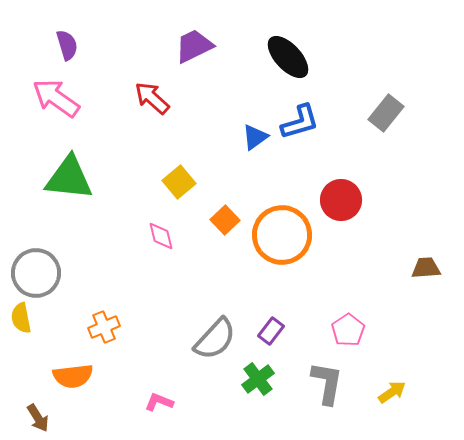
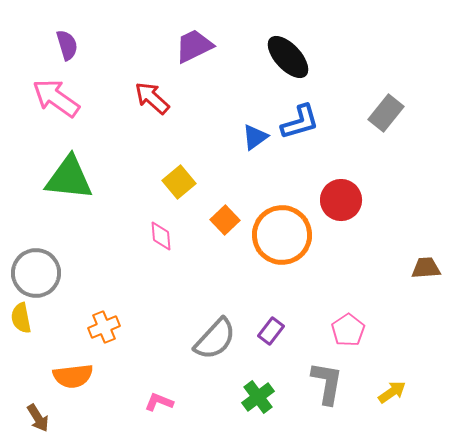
pink diamond: rotated 8 degrees clockwise
green cross: moved 18 px down
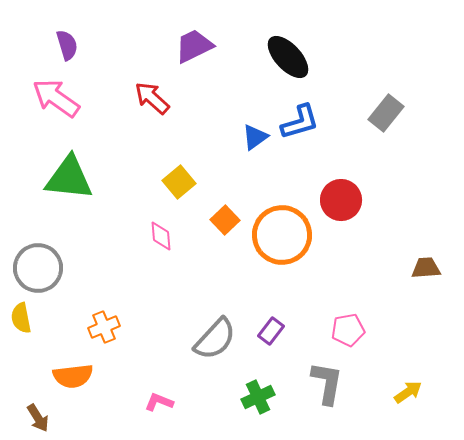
gray circle: moved 2 px right, 5 px up
pink pentagon: rotated 24 degrees clockwise
yellow arrow: moved 16 px right
green cross: rotated 12 degrees clockwise
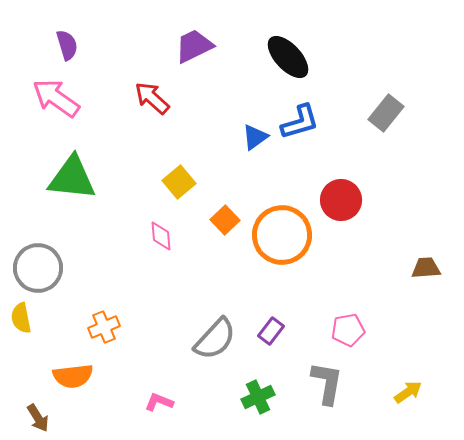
green triangle: moved 3 px right
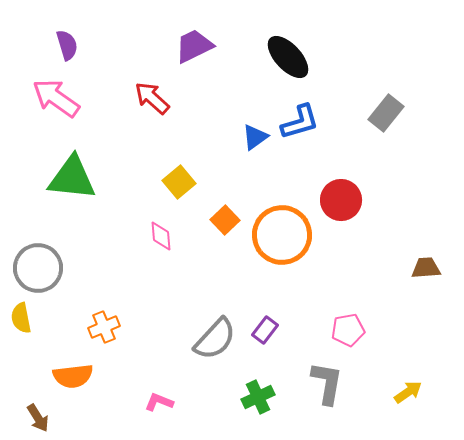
purple rectangle: moved 6 px left, 1 px up
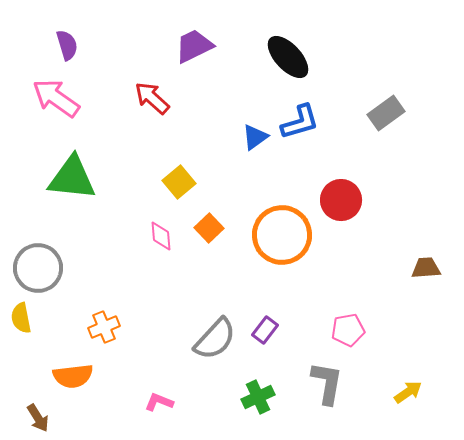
gray rectangle: rotated 15 degrees clockwise
orange square: moved 16 px left, 8 px down
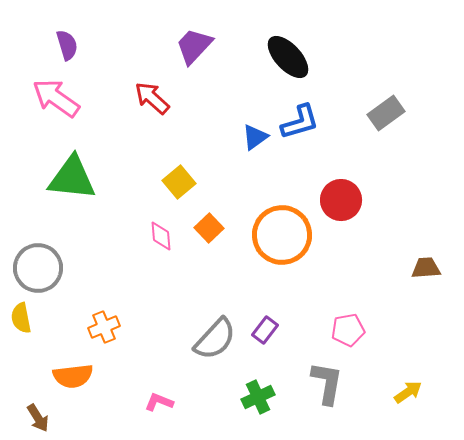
purple trapezoid: rotated 21 degrees counterclockwise
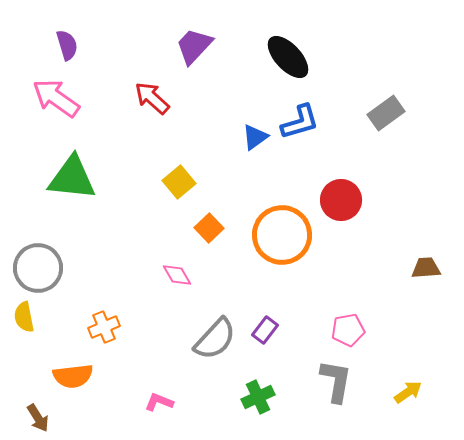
pink diamond: moved 16 px right, 39 px down; rotated 24 degrees counterclockwise
yellow semicircle: moved 3 px right, 1 px up
gray L-shape: moved 9 px right, 2 px up
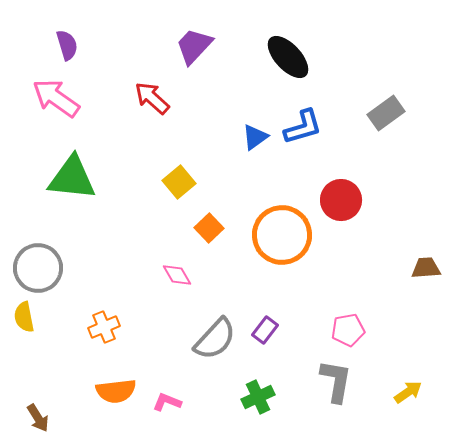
blue L-shape: moved 3 px right, 5 px down
orange semicircle: moved 43 px right, 15 px down
pink L-shape: moved 8 px right
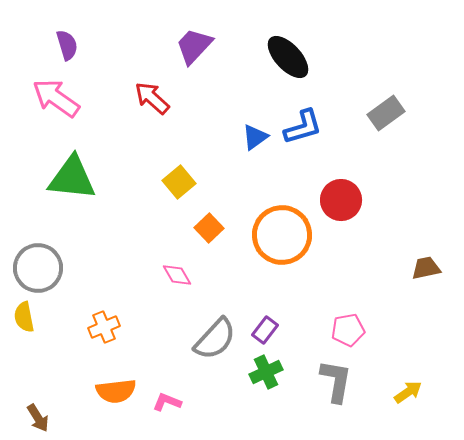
brown trapezoid: rotated 8 degrees counterclockwise
green cross: moved 8 px right, 25 px up
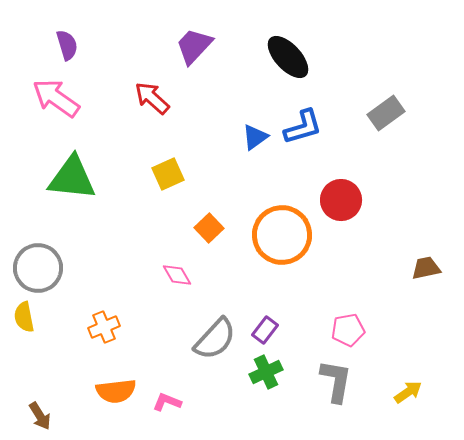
yellow square: moved 11 px left, 8 px up; rotated 16 degrees clockwise
brown arrow: moved 2 px right, 2 px up
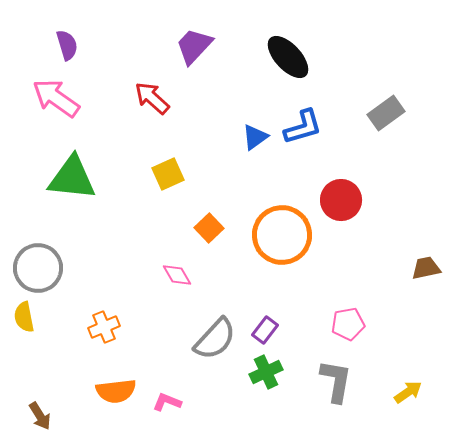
pink pentagon: moved 6 px up
